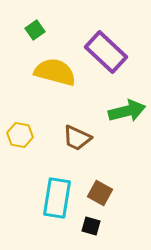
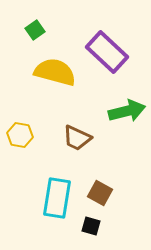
purple rectangle: moved 1 px right
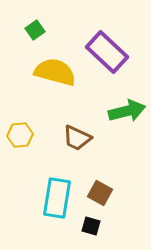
yellow hexagon: rotated 15 degrees counterclockwise
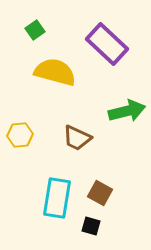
purple rectangle: moved 8 px up
